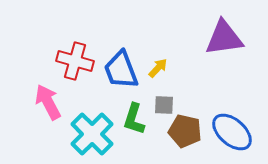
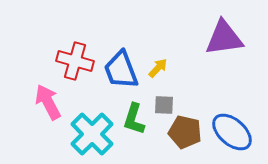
brown pentagon: moved 1 px down
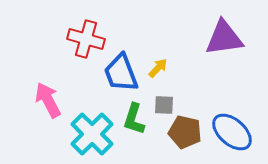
red cross: moved 11 px right, 22 px up
blue trapezoid: moved 3 px down
pink arrow: moved 2 px up
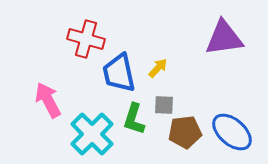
blue trapezoid: moved 2 px left; rotated 9 degrees clockwise
brown pentagon: rotated 20 degrees counterclockwise
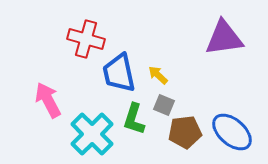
yellow arrow: moved 7 px down; rotated 90 degrees counterclockwise
gray square: rotated 20 degrees clockwise
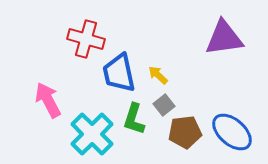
gray square: rotated 30 degrees clockwise
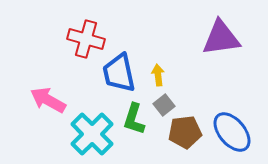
purple triangle: moved 3 px left
yellow arrow: rotated 40 degrees clockwise
pink arrow: rotated 33 degrees counterclockwise
blue ellipse: rotated 9 degrees clockwise
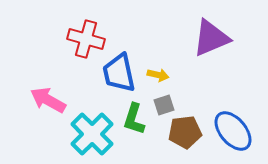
purple triangle: moved 10 px left; rotated 15 degrees counterclockwise
yellow arrow: rotated 110 degrees clockwise
gray square: rotated 20 degrees clockwise
blue ellipse: moved 1 px right, 1 px up
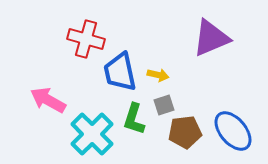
blue trapezoid: moved 1 px right, 1 px up
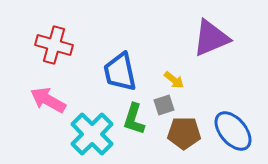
red cross: moved 32 px left, 6 px down
yellow arrow: moved 16 px right, 5 px down; rotated 25 degrees clockwise
brown pentagon: moved 1 px left, 1 px down; rotated 8 degrees clockwise
